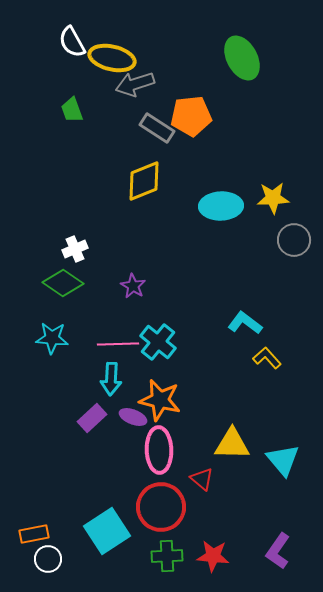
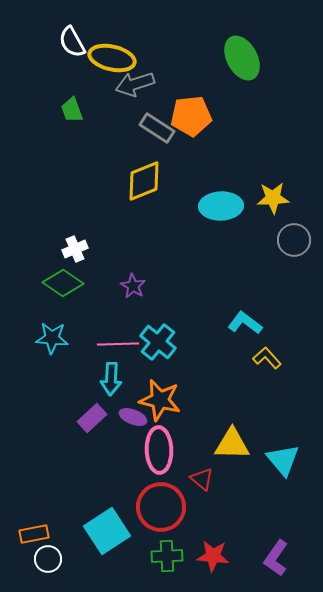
purple L-shape: moved 2 px left, 7 px down
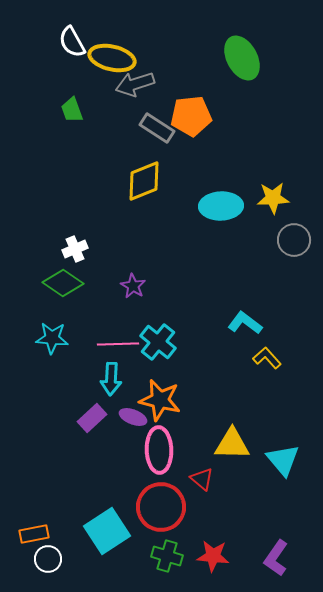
green cross: rotated 20 degrees clockwise
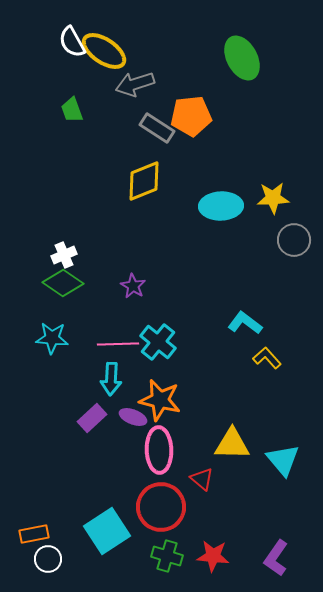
yellow ellipse: moved 8 px left, 7 px up; rotated 21 degrees clockwise
white cross: moved 11 px left, 6 px down
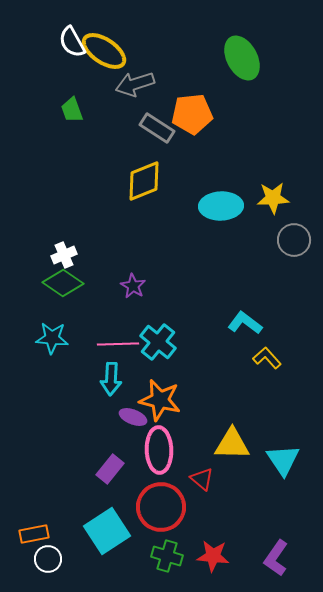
orange pentagon: moved 1 px right, 2 px up
purple rectangle: moved 18 px right, 51 px down; rotated 8 degrees counterclockwise
cyan triangle: rotated 6 degrees clockwise
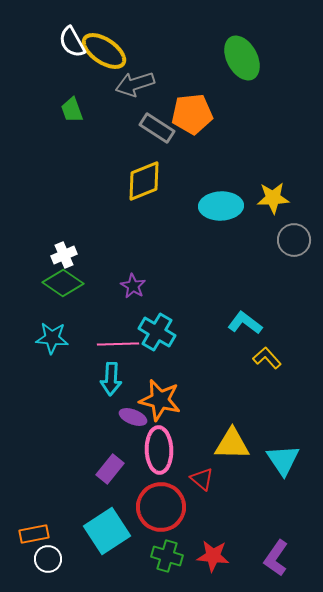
cyan cross: moved 1 px left, 10 px up; rotated 9 degrees counterclockwise
